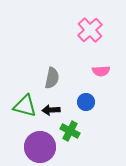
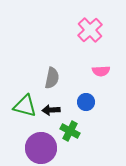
purple circle: moved 1 px right, 1 px down
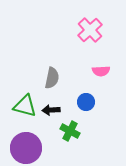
purple circle: moved 15 px left
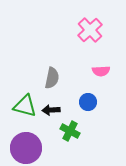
blue circle: moved 2 px right
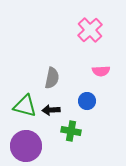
blue circle: moved 1 px left, 1 px up
green cross: moved 1 px right; rotated 18 degrees counterclockwise
purple circle: moved 2 px up
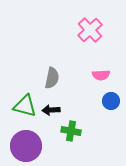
pink semicircle: moved 4 px down
blue circle: moved 24 px right
